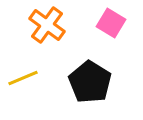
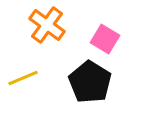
pink square: moved 6 px left, 16 px down
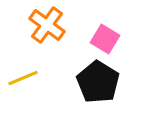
black pentagon: moved 8 px right
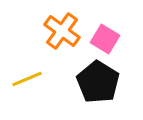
orange cross: moved 15 px right, 6 px down
yellow line: moved 4 px right, 1 px down
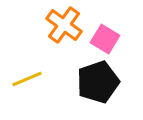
orange cross: moved 2 px right, 6 px up
black pentagon: rotated 21 degrees clockwise
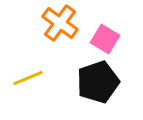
orange cross: moved 4 px left, 2 px up
yellow line: moved 1 px right, 1 px up
